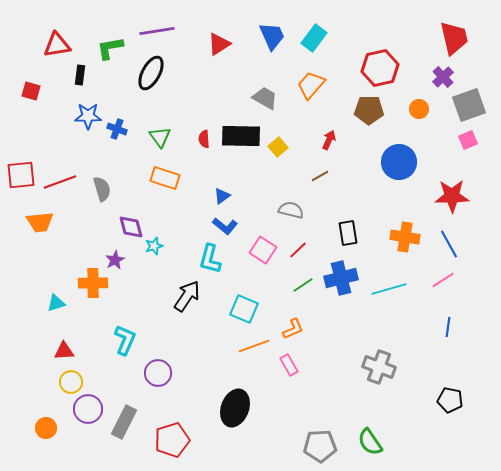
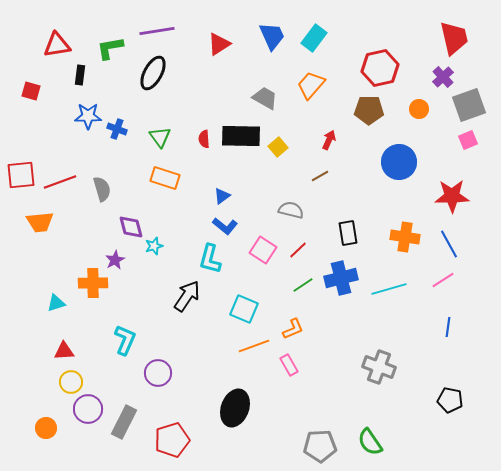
black ellipse at (151, 73): moved 2 px right
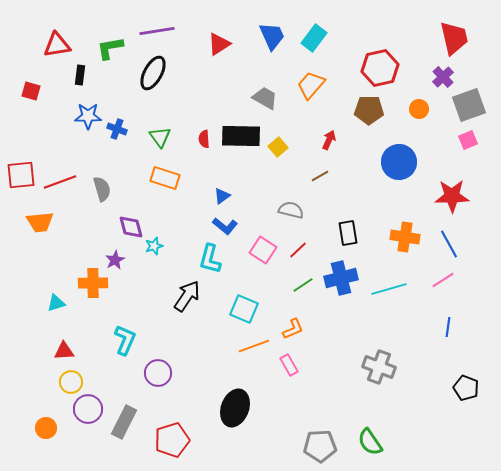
black pentagon at (450, 400): moved 16 px right, 12 px up; rotated 10 degrees clockwise
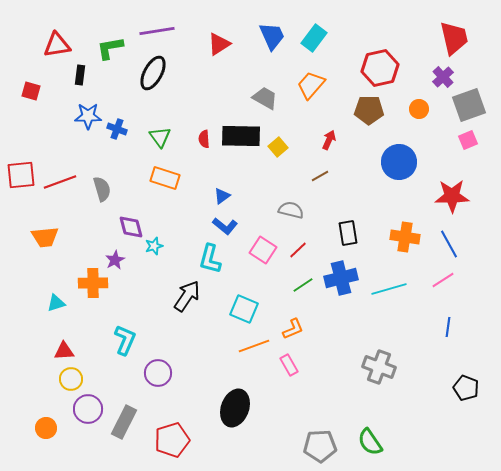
orange trapezoid at (40, 222): moved 5 px right, 15 px down
yellow circle at (71, 382): moved 3 px up
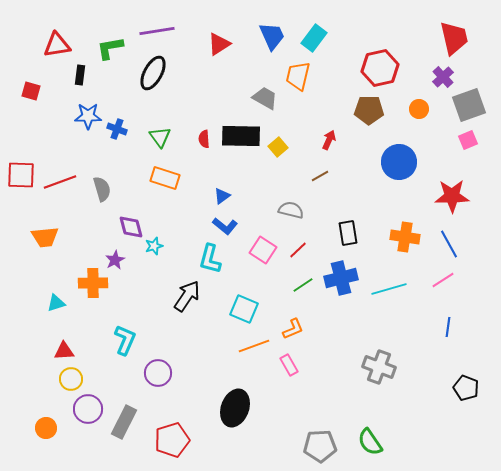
orange trapezoid at (311, 85): moved 13 px left, 9 px up; rotated 28 degrees counterclockwise
red square at (21, 175): rotated 8 degrees clockwise
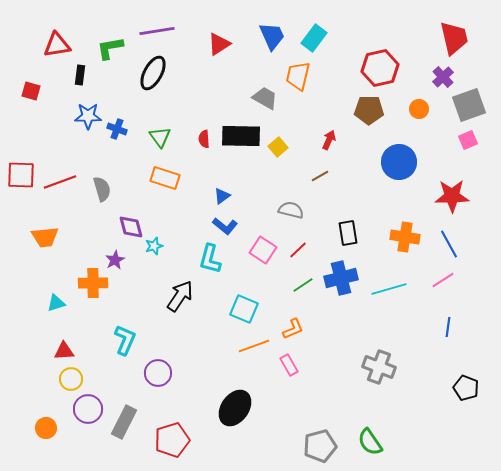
black arrow at (187, 296): moved 7 px left
black ellipse at (235, 408): rotated 15 degrees clockwise
gray pentagon at (320, 446): rotated 12 degrees counterclockwise
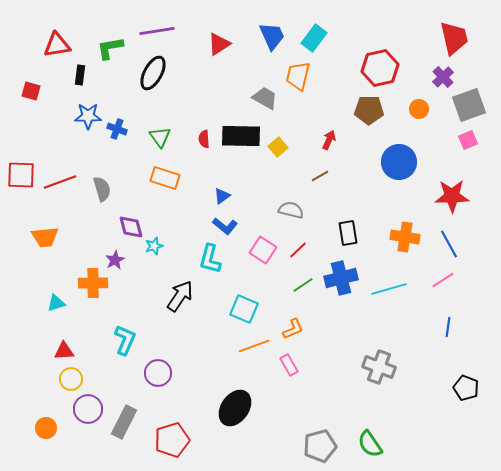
green semicircle at (370, 442): moved 2 px down
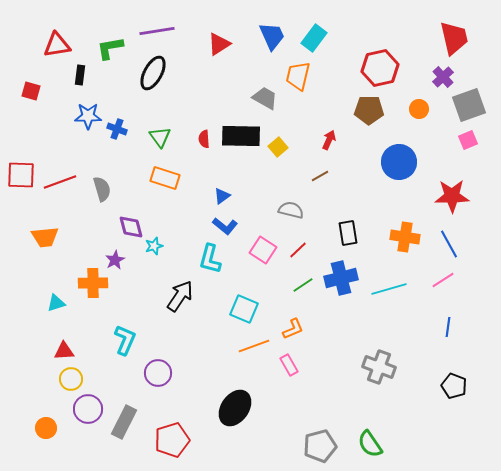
black pentagon at (466, 388): moved 12 px left, 2 px up
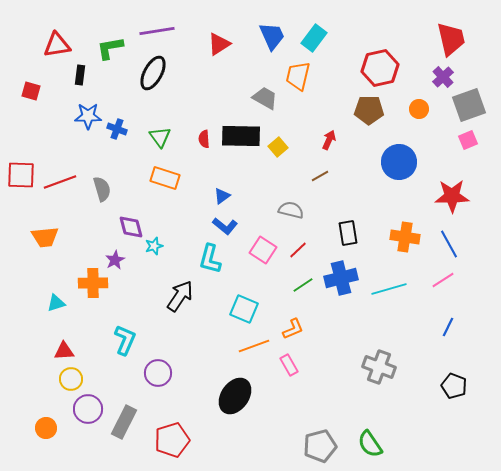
red trapezoid at (454, 38): moved 3 px left, 1 px down
blue line at (448, 327): rotated 18 degrees clockwise
black ellipse at (235, 408): moved 12 px up
